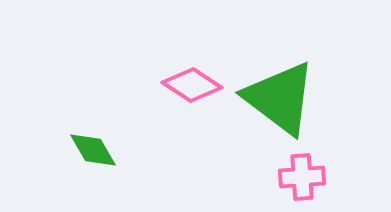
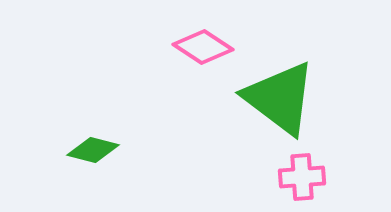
pink diamond: moved 11 px right, 38 px up
green diamond: rotated 45 degrees counterclockwise
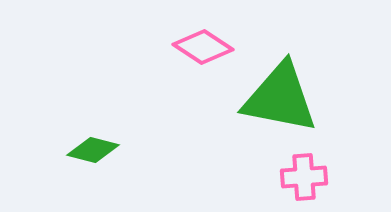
green triangle: rotated 26 degrees counterclockwise
pink cross: moved 2 px right
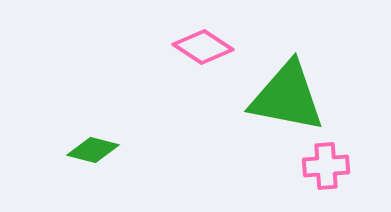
green triangle: moved 7 px right, 1 px up
pink cross: moved 22 px right, 11 px up
